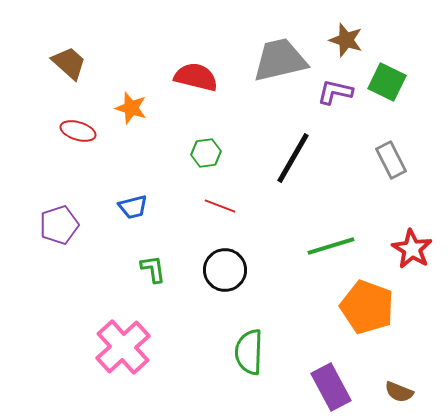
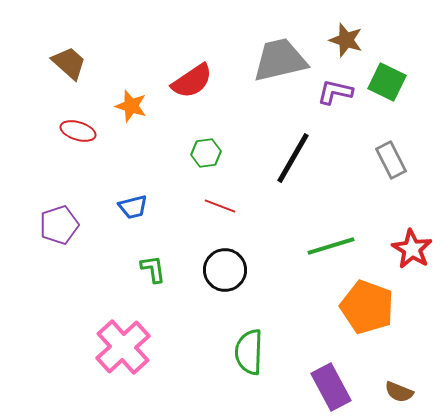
red semicircle: moved 4 px left, 4 px down; rotated 132 degrees clockwise
orange star: moved 2 px up
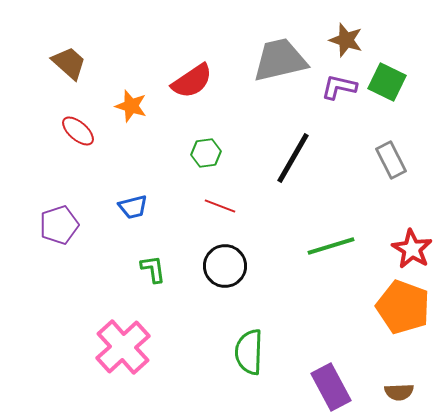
purple L-shape: moved 4 px right, 5 px up
red ellipse: rotated 24 degrees clockwise
black circle: moved 4 px up
orange pentagon: moved 36 px right
brown semicircle: rotated 24 degrees counterclockwise
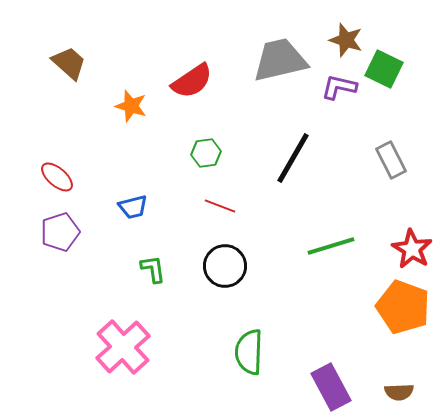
green square: moved 3 px left, 13 px up
red ellipse: moved 21 px left, 46 px down
purple pentagon: moved 1 px right, 7 px down
